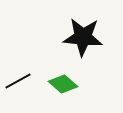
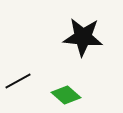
green diamond: moved 3 px right, 11 px down
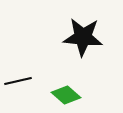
black line: rotated 16 degrees clockwise
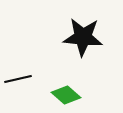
black line: moved 2 px up
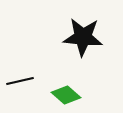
black line: moved 2 px right, 2 px down
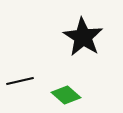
black star: rotated 27 degrees clockwise
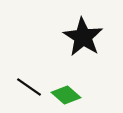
black line: moved 9 px right, 6 px down; rotated 48 degrees clockwise
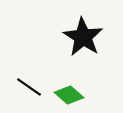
green diamond: moved 3 px right
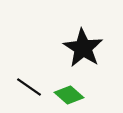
black star: moved 11 px down
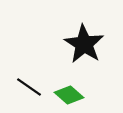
black star: moved 1 px right, 4 px up
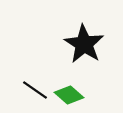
black line: moved 6 px right, 3 px down
